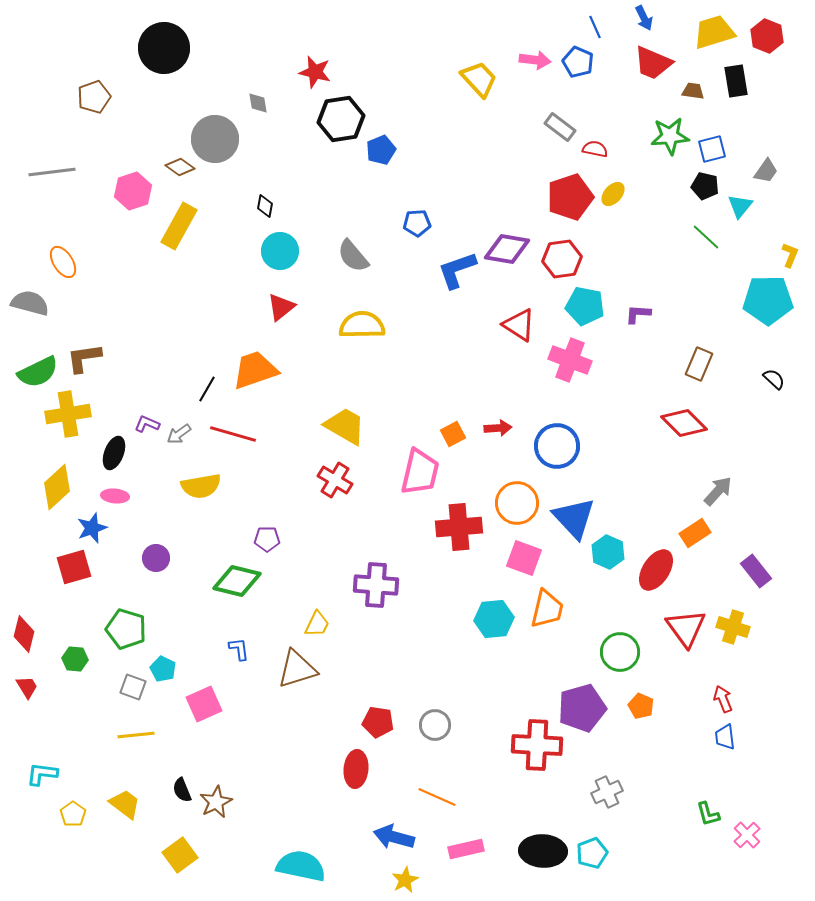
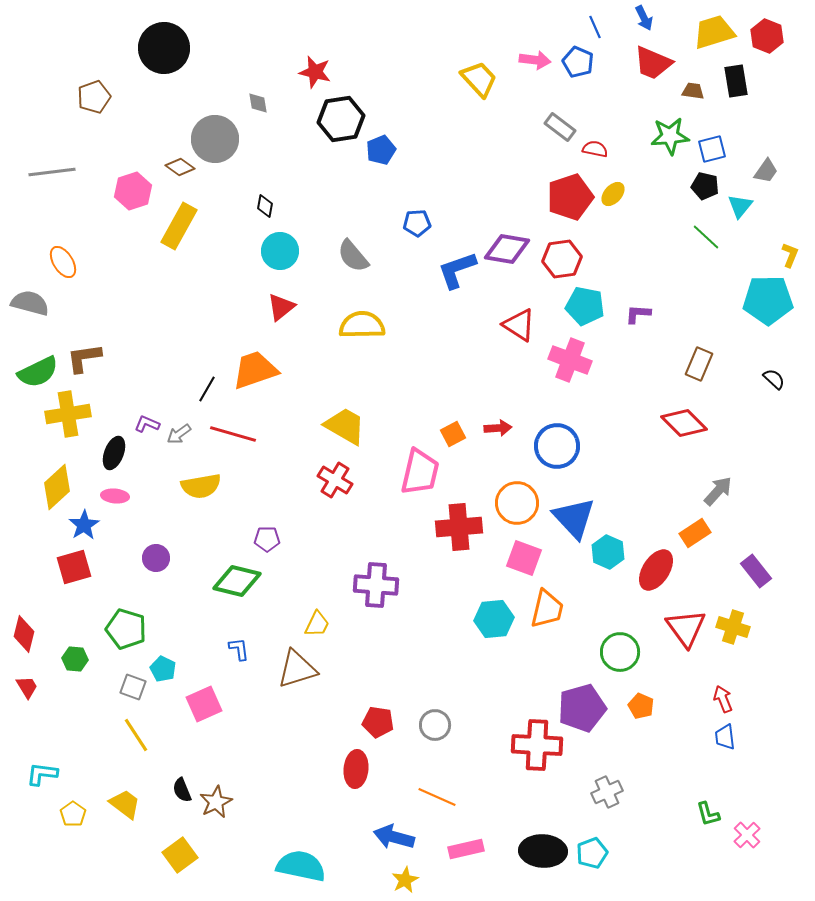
blue star at (92, 528): moved 8 px left, 3 px up; rotated 12 degrees counterclockwise
yellow line at (136, 735): rotated 63 degrees clockwise
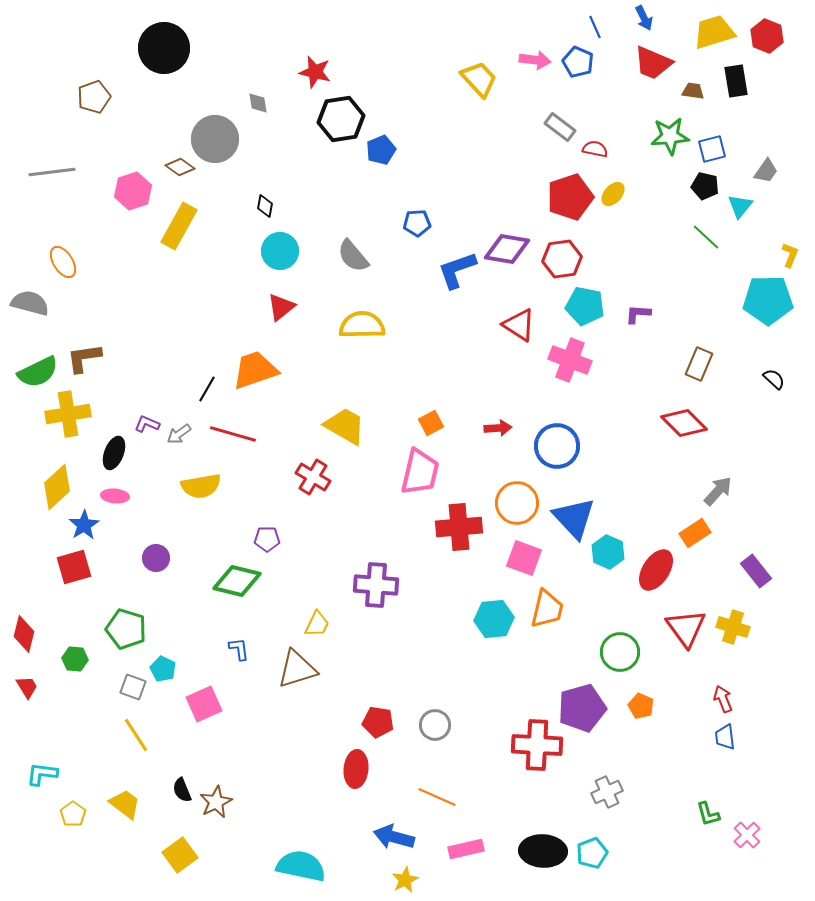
orange square at (453, 434): moved 22 px left, 11 px up
red cross at (335, 480): moved 22 px left, 3 px up
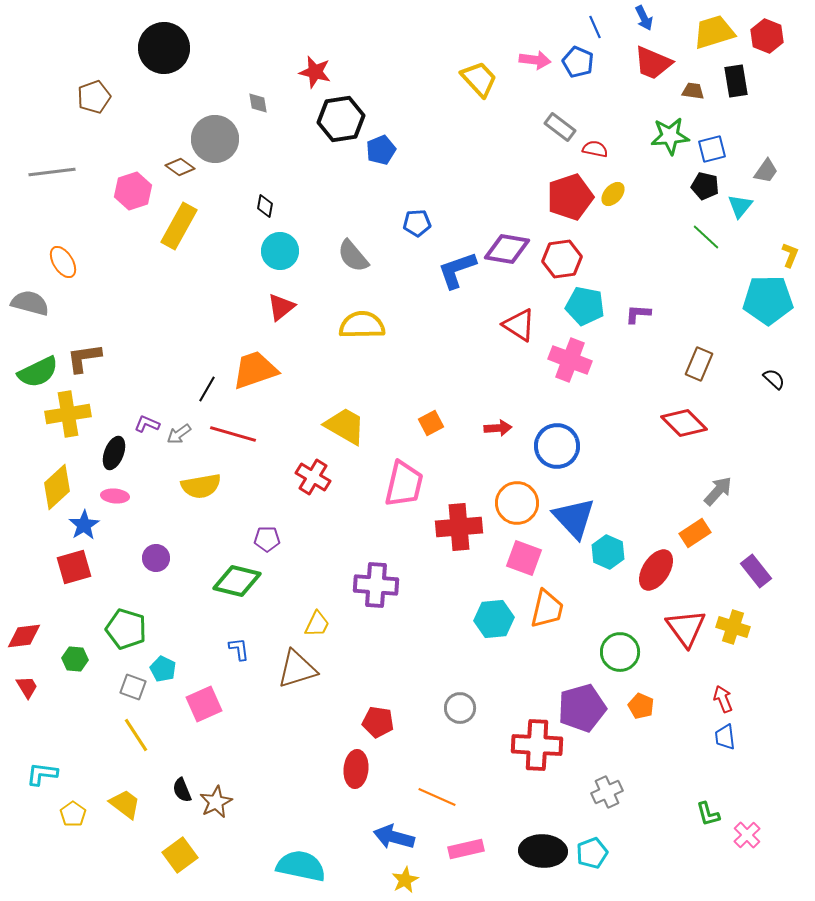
pink trapezoid at (420, 472): moved 16 px left, 12 px down
red diamond at (24, 634): moved 2 px down; rotated 69 degrees clockwise
gray circle at (435, 725): moved 25 px right, 17 px up
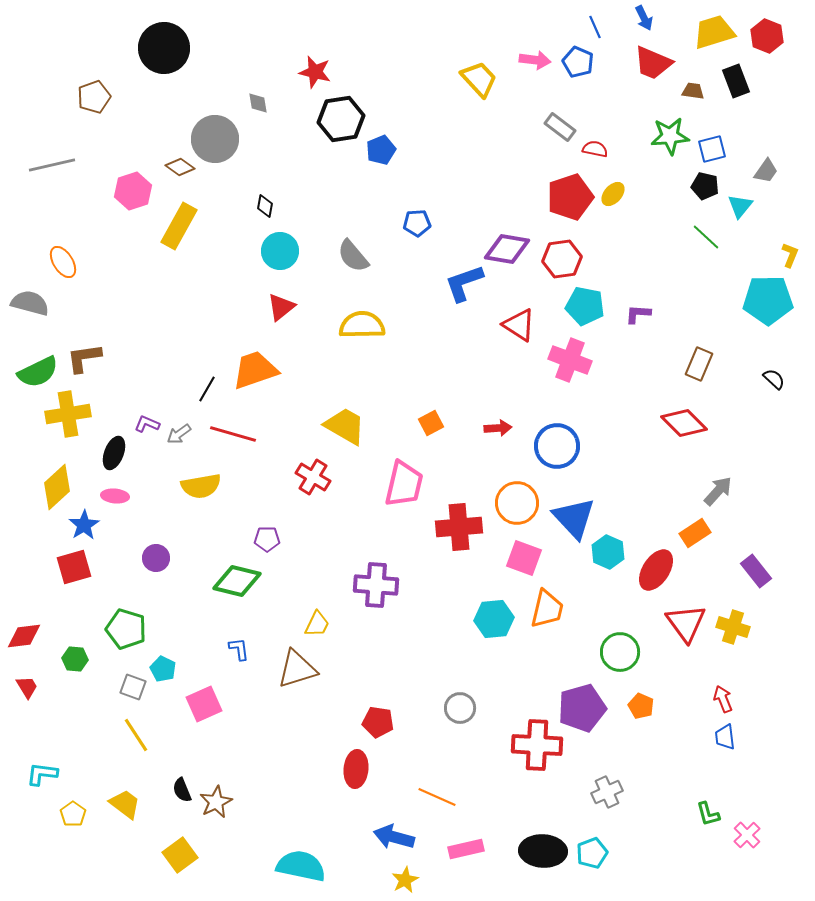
black rectangle at (736, 81): rotated 12 degrees counterclockwise
gray line at (52, 172): moved 7 px up; rotated 6 degrees counterclockwise
blue L-shape at (457, 270): moved 7 px right, 13 px down
red triangle at (686, 628): moved 5 px up
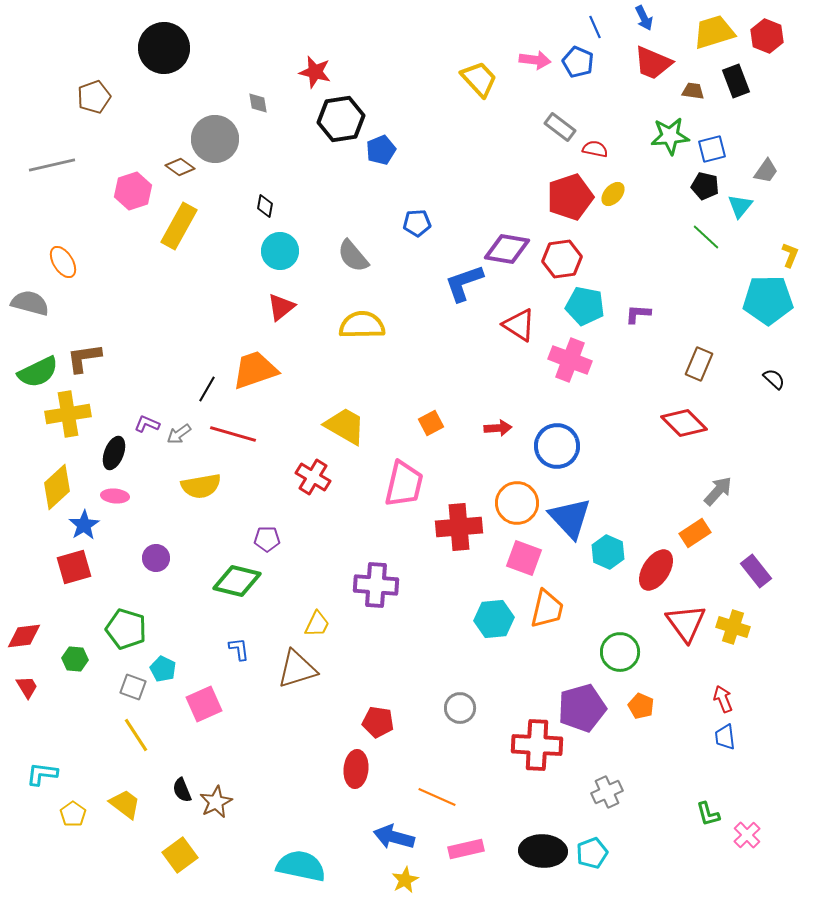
blue triangle at (574, 518): moved 4 px left
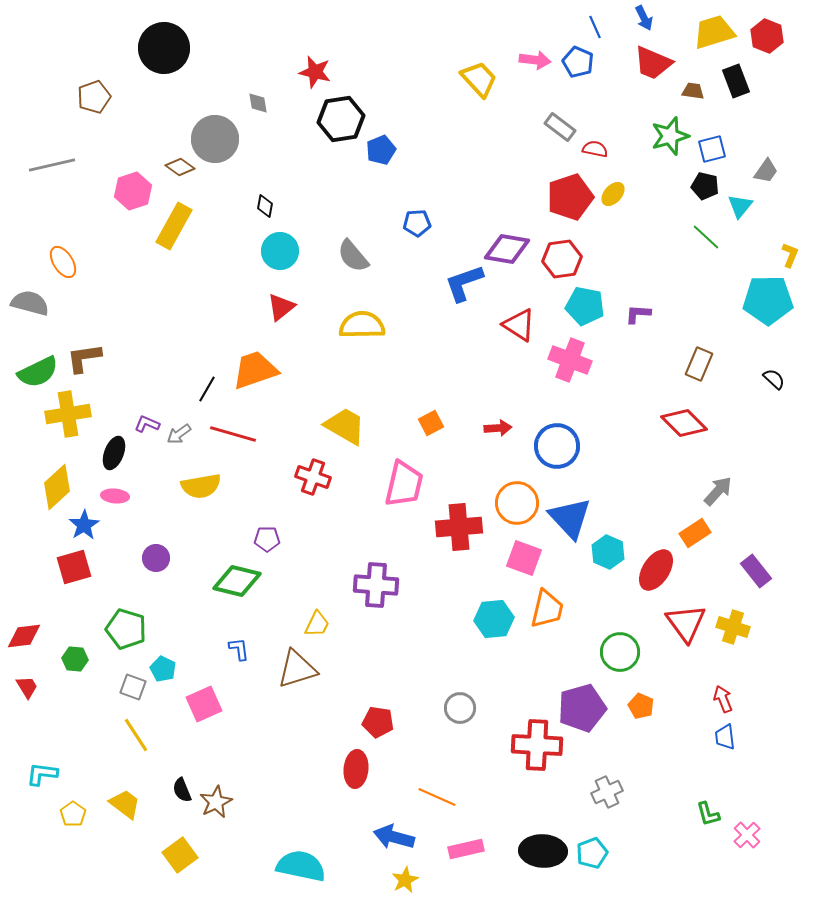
green star at (670, 136): rotated 12 degrees counterclockwise
yellow rectangle at (179, 226): moved 5 px left
red cross at (313, 477): rotated 12 degrees counterclockwise
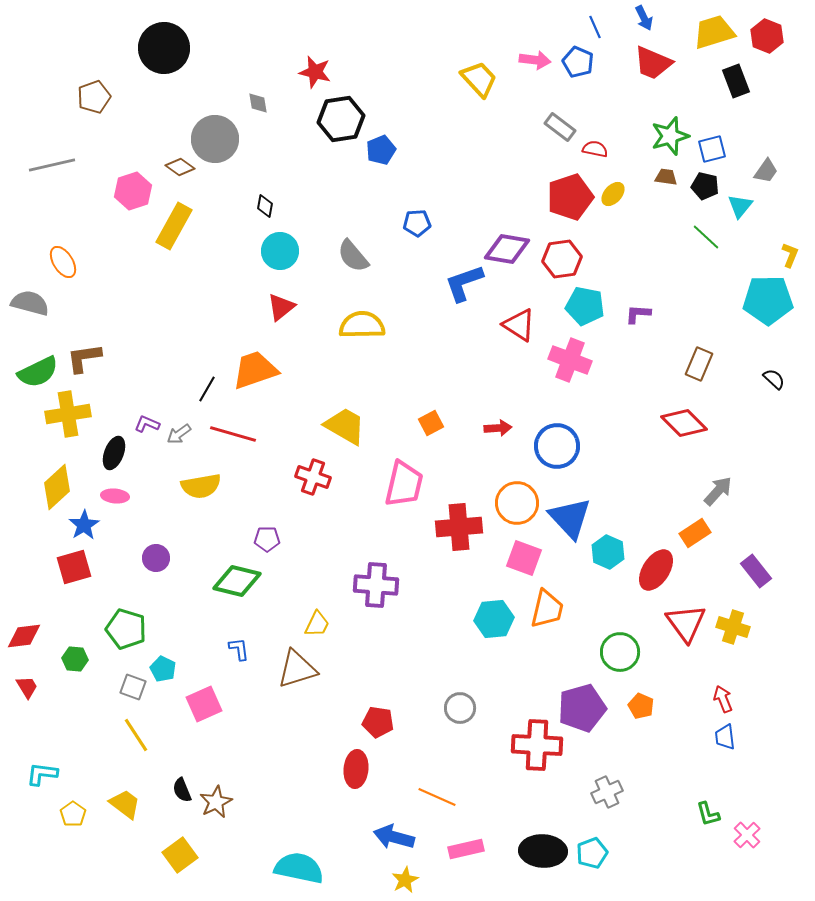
brown trapezoid at (693, 91): moved 27 px left, 86 px down
cyan semicircle at (301, 866): moved 2 px left, 2 px down
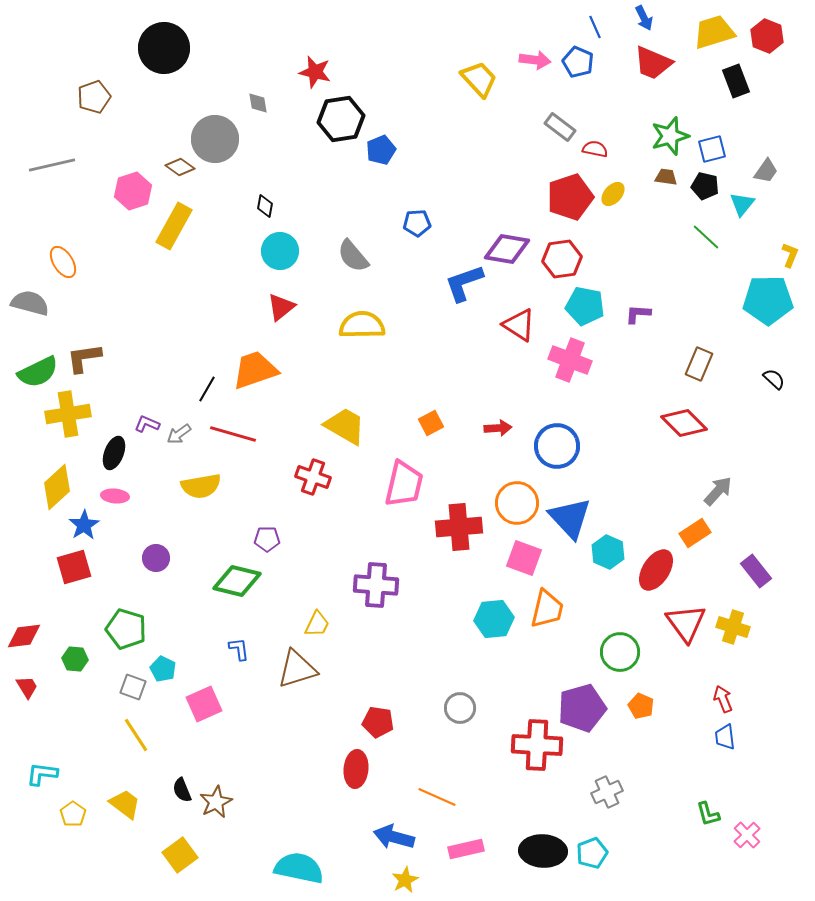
cyan triangle at (740, 206): moved 2 px right, 2 px up
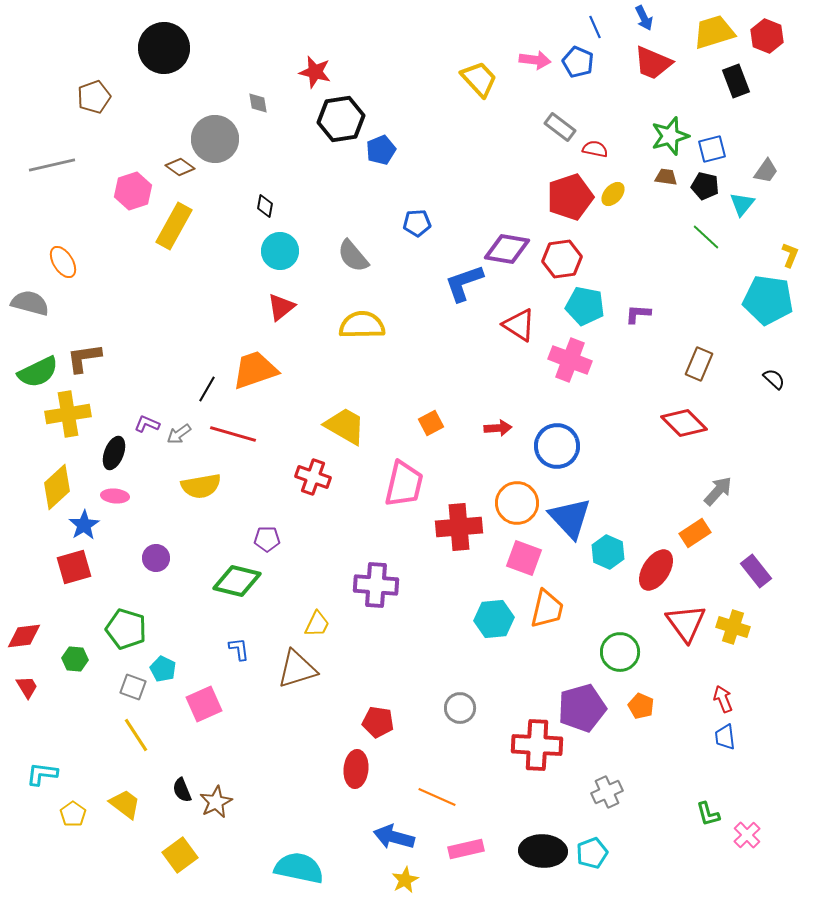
cyan pentagon at (768, 300): rotated 9 degrees clockwise
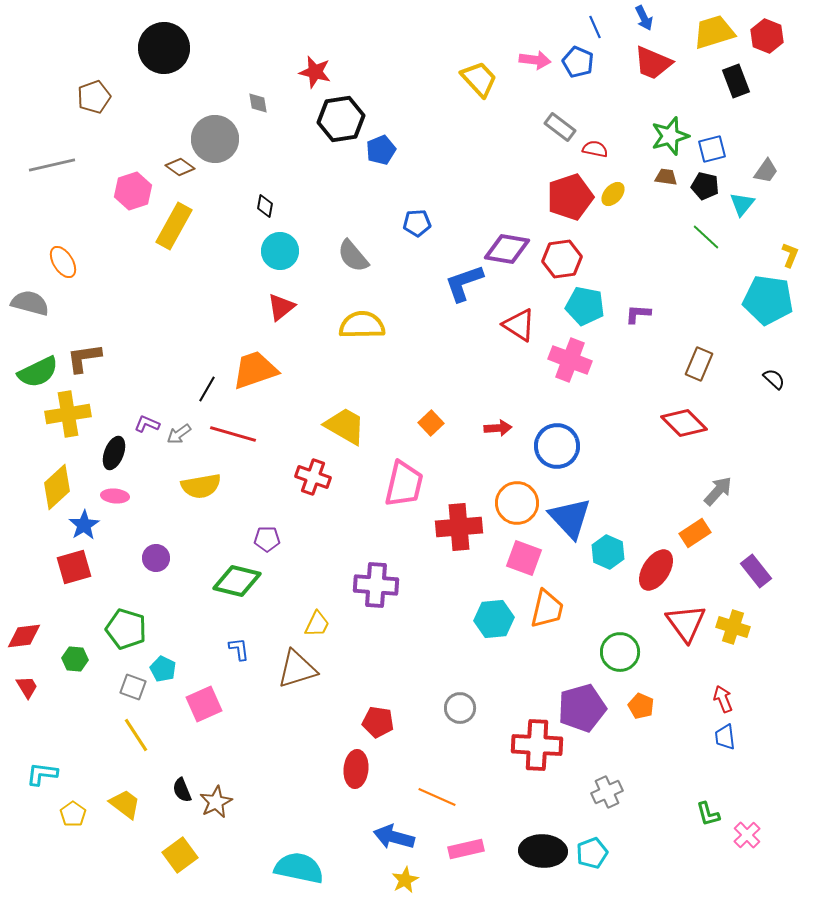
orange square at (431, 423): rotated 15 degrees counterclockwise
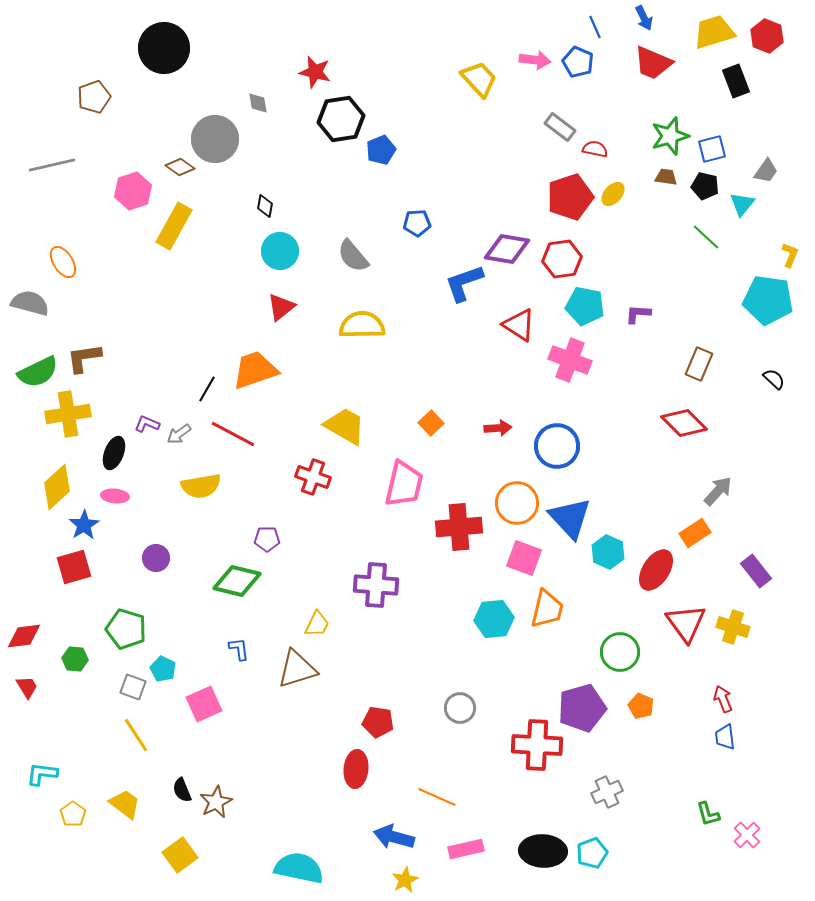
red line at (233, 434): rotated 12 degrees clockwise
